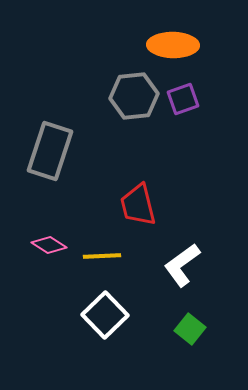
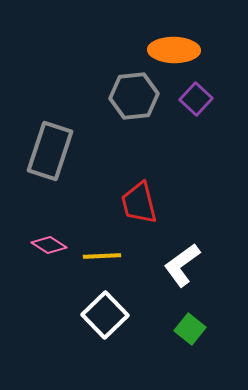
orange ellipse: moved 1 px right, 5 px down
purple square: moved 13 px right; rotated 28 degrees counterclockwise
red trapezoid: moved 1 px right, 2 px up
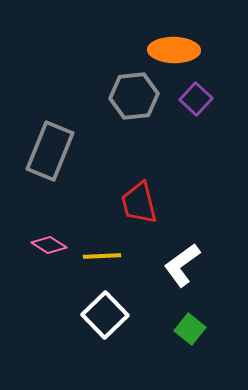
gray rectangle: rotated 4 degrees clockwise
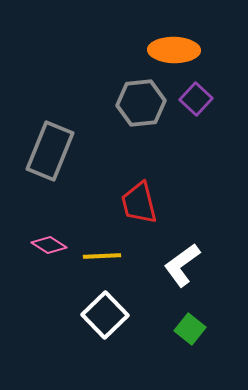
gray hexagon: moved 7 px right, 7 px down
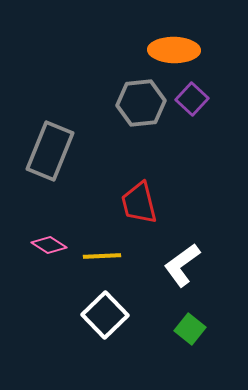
purple square: moved 4 px left
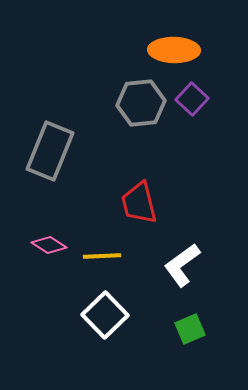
green square: rotated 28 degrees clockwise
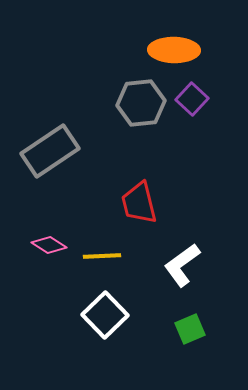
gray rectangle: rotated 34 degrees clockwise
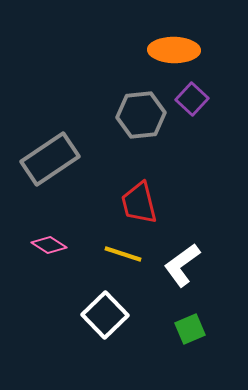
gray hexagon: moved 12 px down
gray rectangle: moved 8 px down
yellow line: moved 21 px right, 2 px up; rotated 21 degrees clockwise
